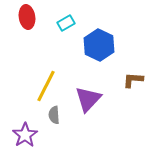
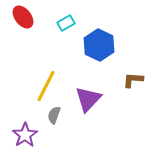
red ellipse: moved 4 px left; rotated 30 degrees counterclockwise
gray semicircle: rotated 24 degrees clockwise
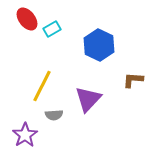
red ellipse: moved 4 px right, 2 px down
cyan rectangle: moved 14 px left, 6 px down
yellow line: moved 4 px left
gray semicircle: rotated 114 degrees counterclockwise
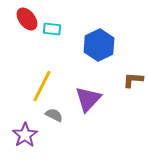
cyan rectangle: rotated 36 degrees clockwise
blue hexagon: rotated 8 degrees clockwise
gray semicircle: rotated 150 degrees counterclockwise
